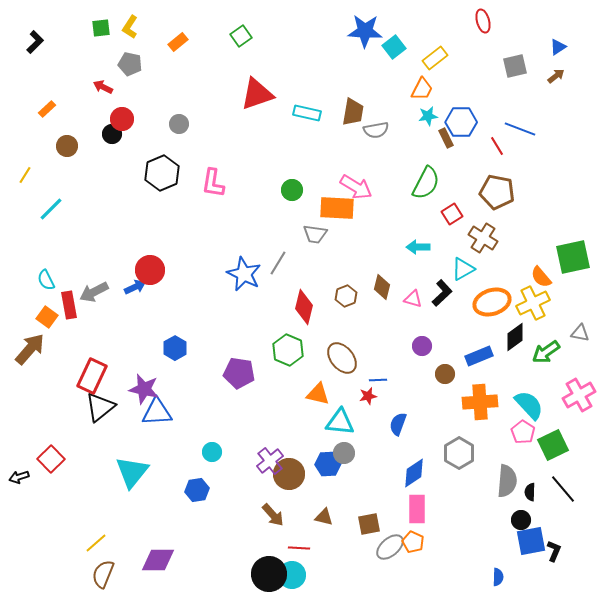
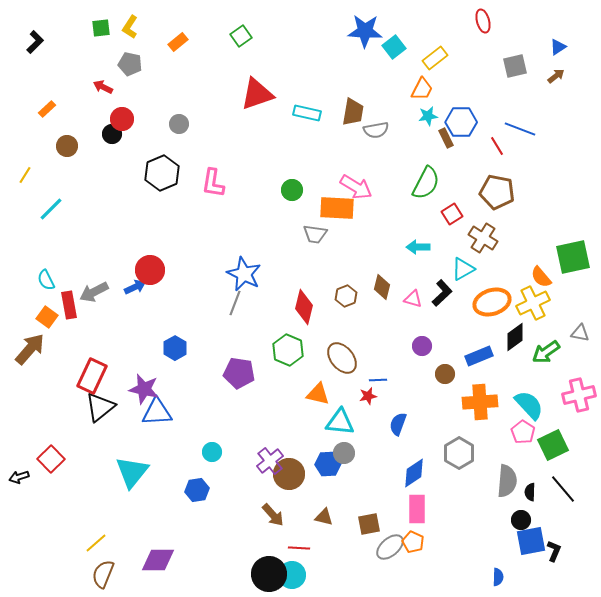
gray line at (278, 263): moved 43 px left, 40 px down; rotated 10 degrees counterclockwise
pink cross at (579, 395): rotated 16 degrees clockwise
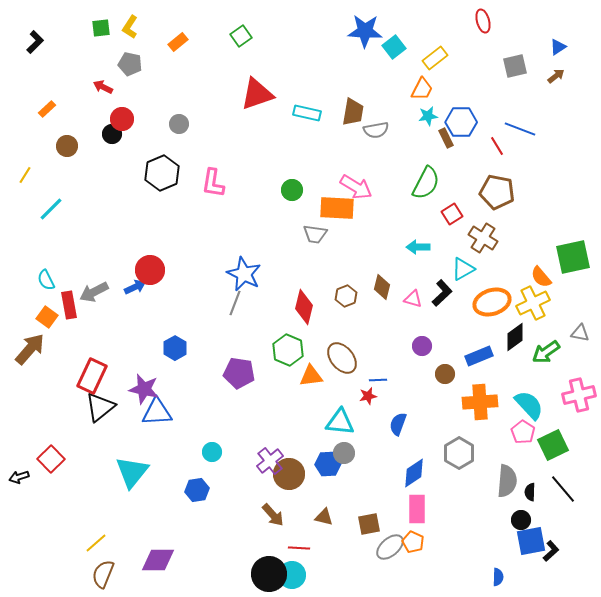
orange triangle at (318, 394): moved 7 px left, 18 px up; rotated 20 degrees counterclockwise
black L-shape at (554, 551): moved 3 px left; rotated 25 degrees clockwise
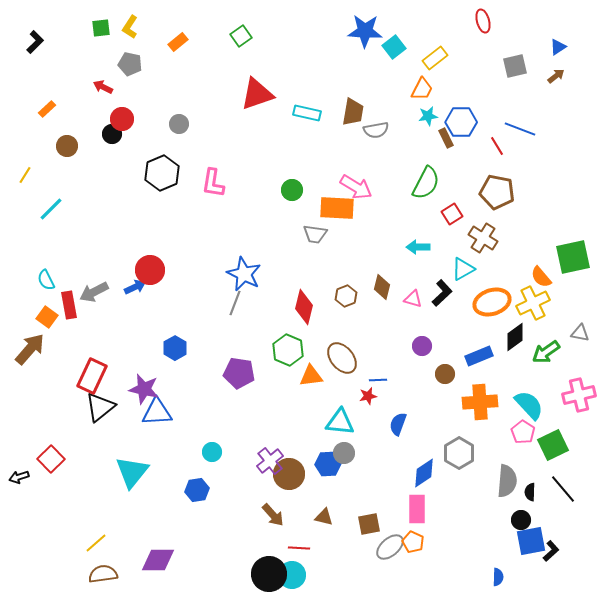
blue diamond at (414, 473): moved 10 px right
brown semicircle at (103, 574): rotated 60 degrees clockwise
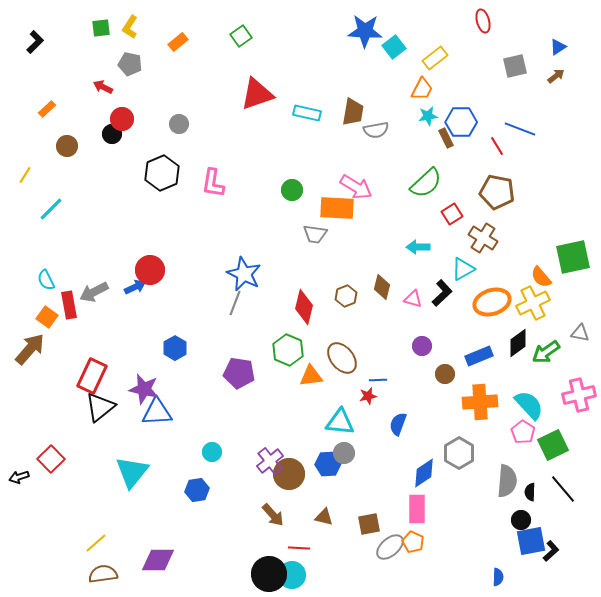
green semicircle at (426, 183): rotated 20 degrees clockwise
black diamond at (515, 337): moved 3 px right, 6 px down
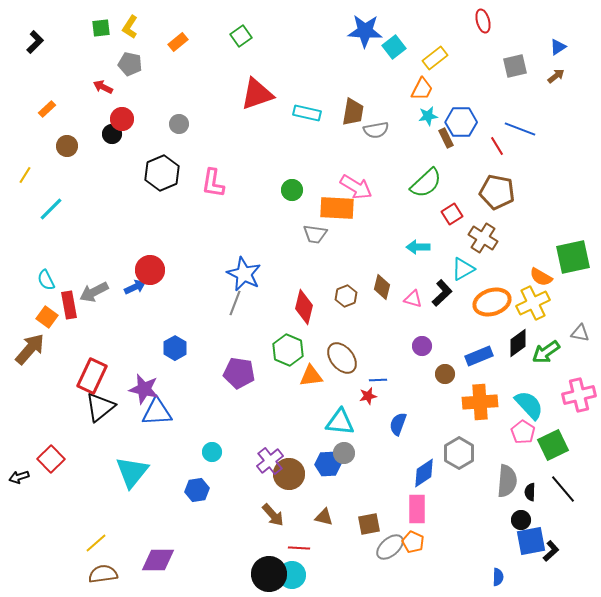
orange semicircle at (541, 277): rotated 20 degrees counterclockwise
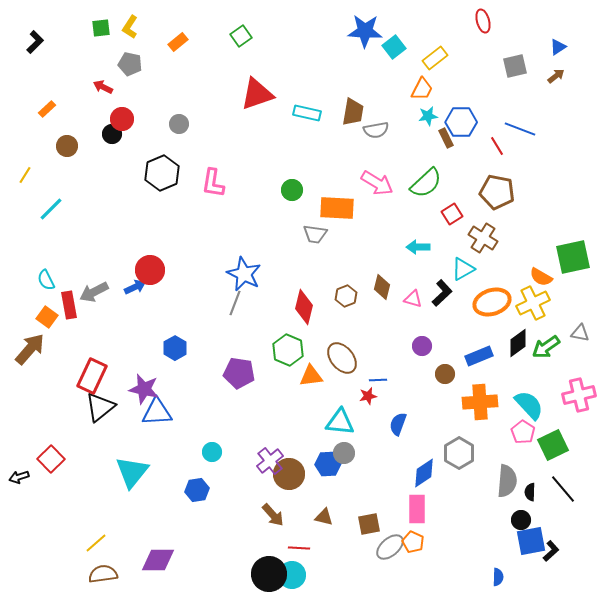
pink arrow at (356, 187): moved 21 px right, 4 px up
green arrow at (546, 352): moved 5 px up
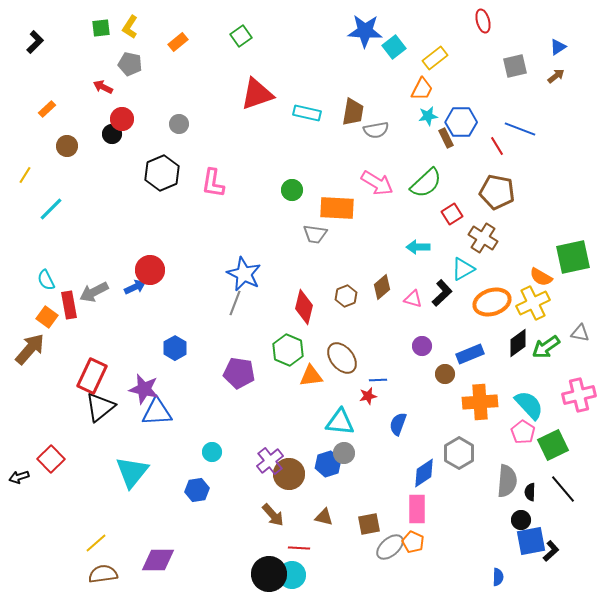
brown diamond at (382, 287): rotated 35 degrees clockwise
blue rectangle at (479, 356): moved 9 px left, 2 px up
blue hexagon at (328, 464): rotated 15 degrees counterclockwise
